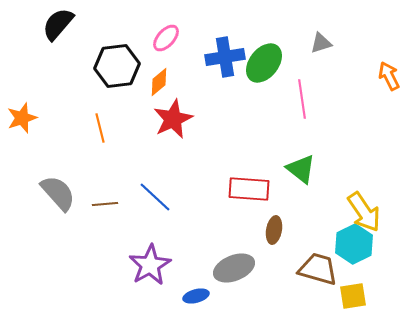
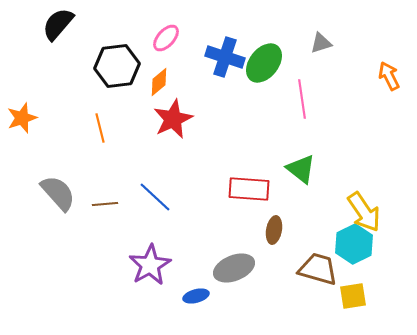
blue cross: rotated 27 degrees clockwise
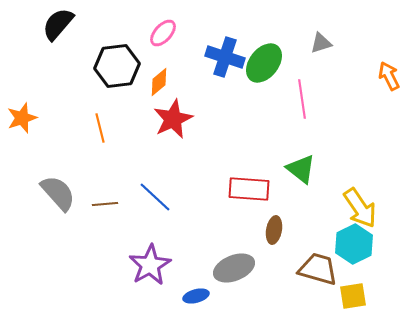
pink ellipse: moved 3 px left, 5 px up
yellow arrow: moved 4 px left, 4 px up
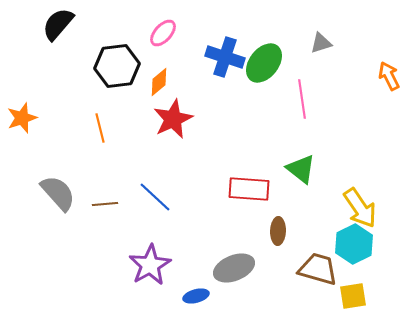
brown ellipse: moved 4 px right, 1 px down; rotated 8 degrees counterclockwise
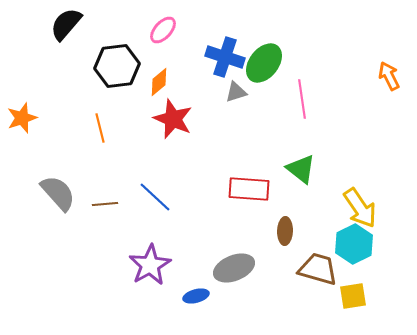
black semicircle: moved 8 px right
pink ellipse: moved 3 px up
gray triangle: moved 85 px left, 49 px down
red star: rotated 24 degrees counterclockwise
brown ellipse: moved 7 px right
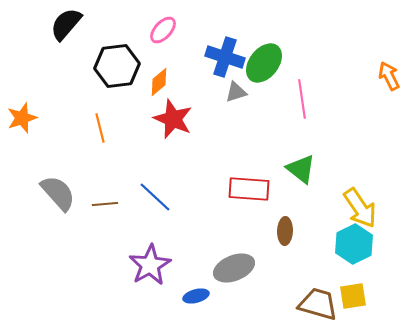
brown trapezoid: moved 35 px down
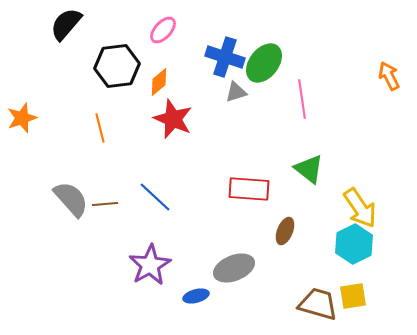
green triangle: moved 8 px right
gray semicircle: moved 13 px right, 6 px down
brown ellipse: rotated 20 degrees clockwise
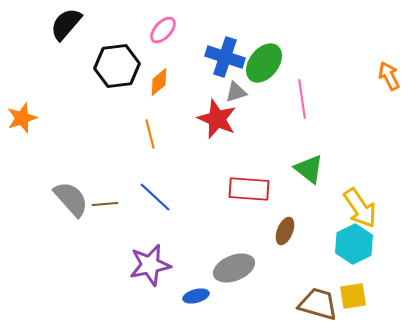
red star: moved 44 px right
orange line: moved 50 px right, 6 px down
purple star: rotated 18 degrees clockwise
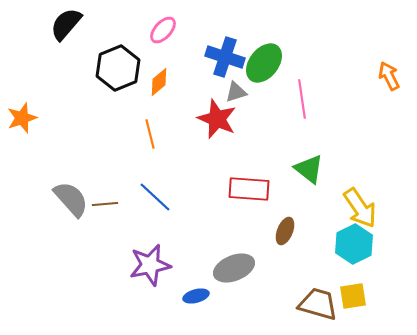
black hexagon: moved 1 px right, 2 px down; rotated 15 degrees counterclockwise
